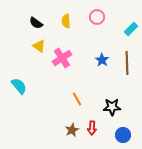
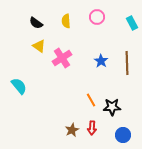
cyan rectangle: moved 1 px right, 6 px up; rotated 72 degrees counterclockwise
blue star: moved 1 px left, 1 px down
orange line: moved 14 px right, 1 px down
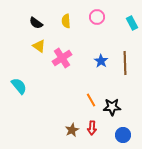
brown line: moved 2 px left
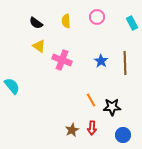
pink cross: moved 2 px down; rotated 36 degrees counterclockwise
cyan semicircle: moved 7 px left
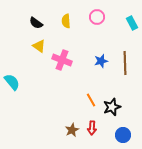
blue star: rotated 24 degrees clockwise
cyan semicircle: moved 4 px up
black star: rotated 18 degrees counterclockwise
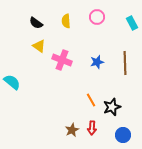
blue star: moved 4 px left, 1 px down
cyan semicircle: rotated 12 degrees counterclockwise
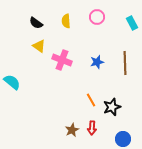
blue circle: moved 4 px down
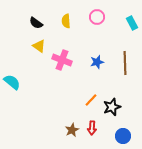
orange line: rotated 72 degrees clockwise
blue circle: moved 3 px up
